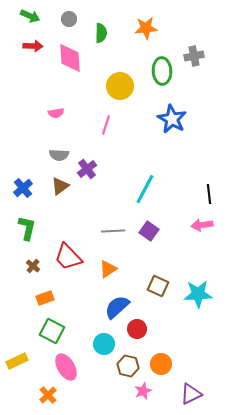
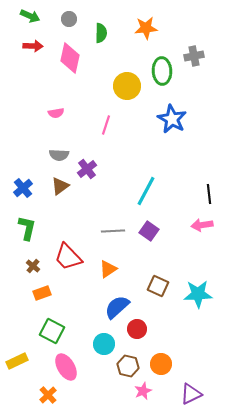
pink diamond: rotated 16 degrees clockwise
yellow circle: moved 7 px right
cyan line: moved 1 px right, 2 px down
orange rectangle: moved 3 px left, 5 px up
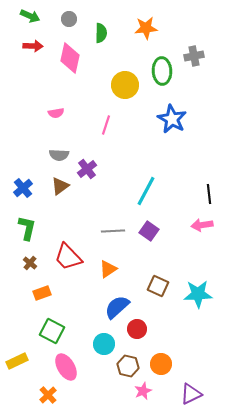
yellow circle: moved 2 px left, 1 px up
brown cross: moved 3 px left, 3 px up
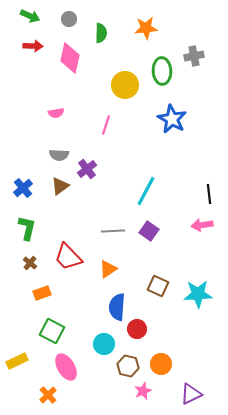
blue semicircle: rotated 44 degrees counterclockwise
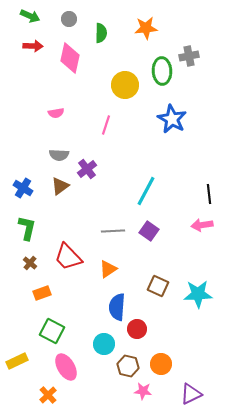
gray cross: moved 5 px left
blue cross: rotated 18 degrees counterclockwise
pink star: rotated 30 degrees clockwise
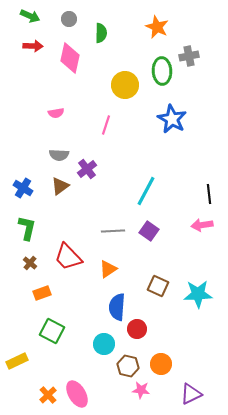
orange star: moved 11 px right, 1 px up; rotated 30 degrees clockwise
pink ellipse: moved 11 px right, 27 px down
pink star: moved 2 px left, 1 px up
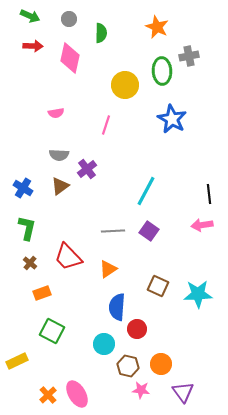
purple triangle: moved 8 px left, 2 px up; rotated 40 degrees counterclockwise
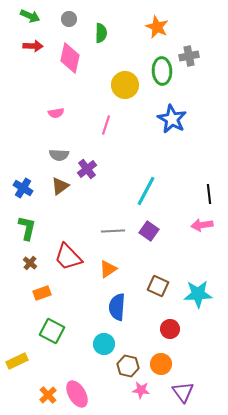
red circle: moved 33 px right
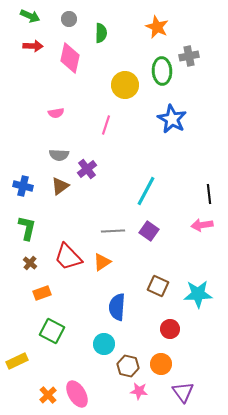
blue cross: moved 2 px up; rotated 18 degrees counterclockwise
orange triangle: moved 6 px left, 7 px up
pink star: moved 2 px left, 1 px down
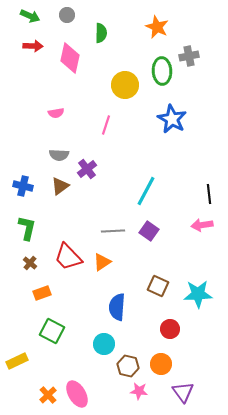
gray circle: moved 2 px left, 4 px up
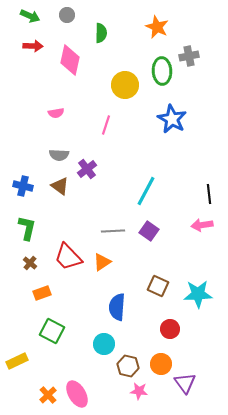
pink diamond: moved 2 px down
brown triangle: rotated 48 degrees counterclockwise
purple triangle: moved 2 px right, 9 px up
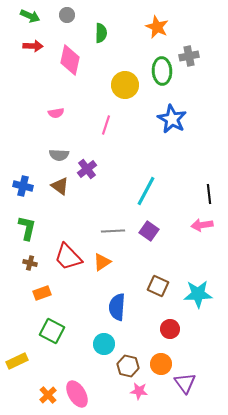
brown cross: rotated 24 degrees counterclockwise
